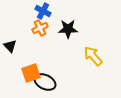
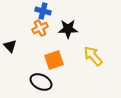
blue cross: rotated 14 degrees counterclockwise
orange square: moved 23 px right, 13 px up
black ellipse: moved 4 px left
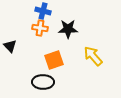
orange cross: rotated 35 degrees clockwise
black ellipse: moved 2 px right; rotated 25 degrees counterclockwise
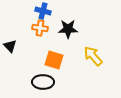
orange square: rotated 36 degrees clockwise
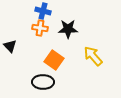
orange square: rotated 18 degrees clockwise
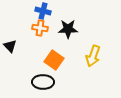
yellow arrow: rotated 120 degrees counterclockwise
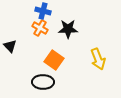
orange cross: rotated 21 degrees clockwise
yellow arrow: moved 5 px right, 3 px down; rotated 40 degrees counterclockwise
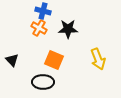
orange cross: moved 1 px left
black triangle: moved 2 px right, 14 px down
orange square: rotated 12 degrees counterclockwise
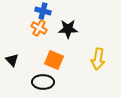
yellow arrow: rotated 30 degrees clockwise
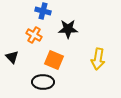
orange cross: moved 5 px left, 7 px down
black triangle: moved 3 px up
